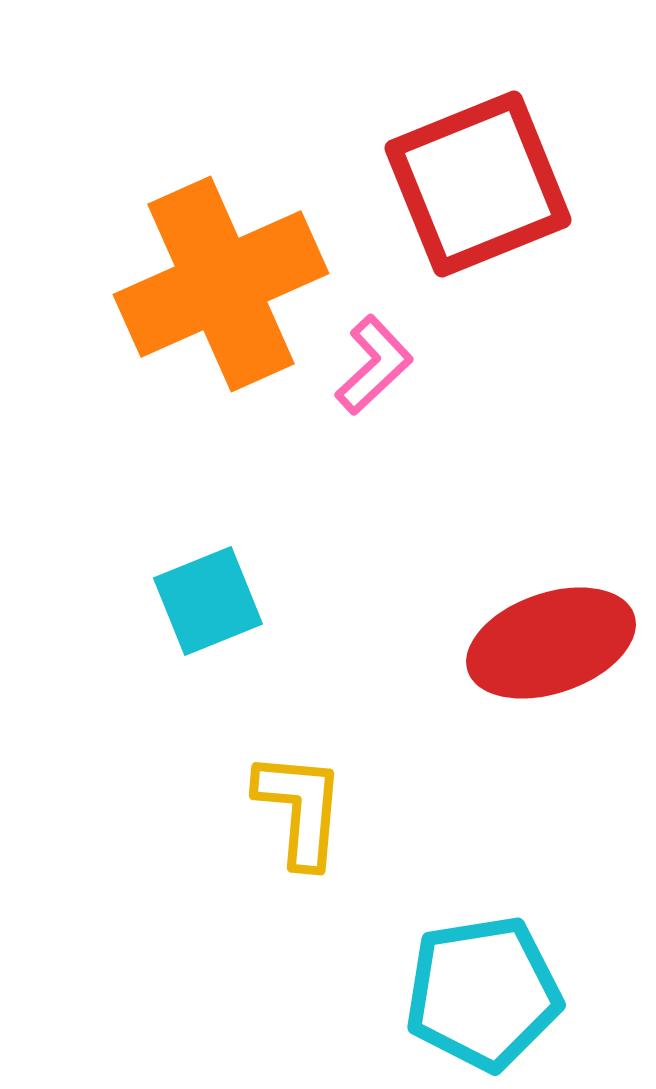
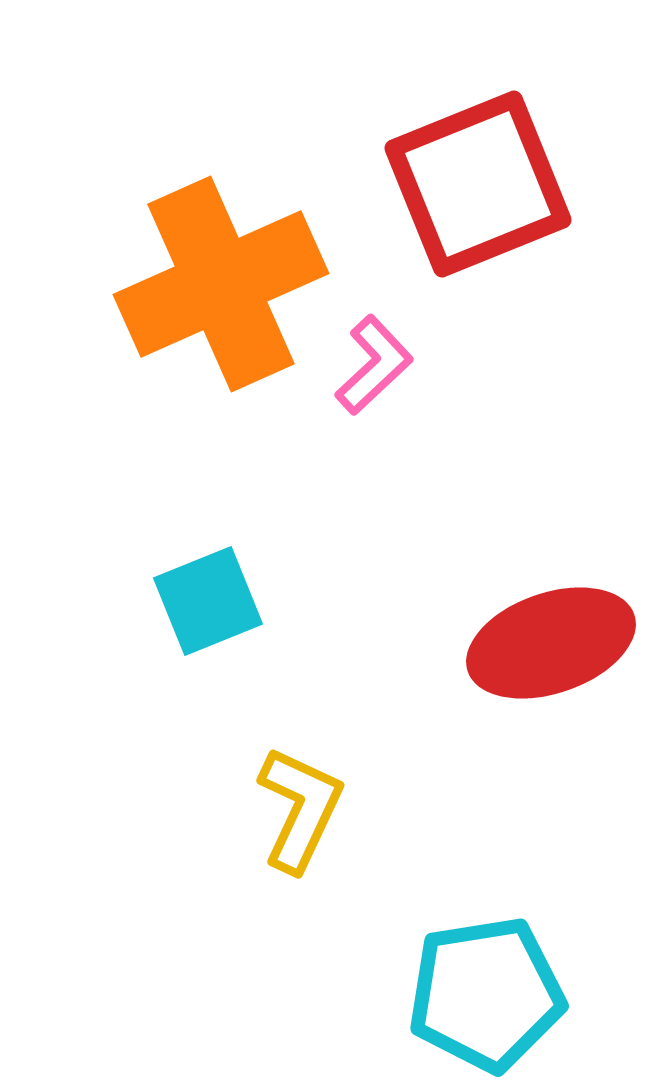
yellow L-shape: rotated 20 degrees clockwise
cyan pentagon: moved 3 px right, 1 px down
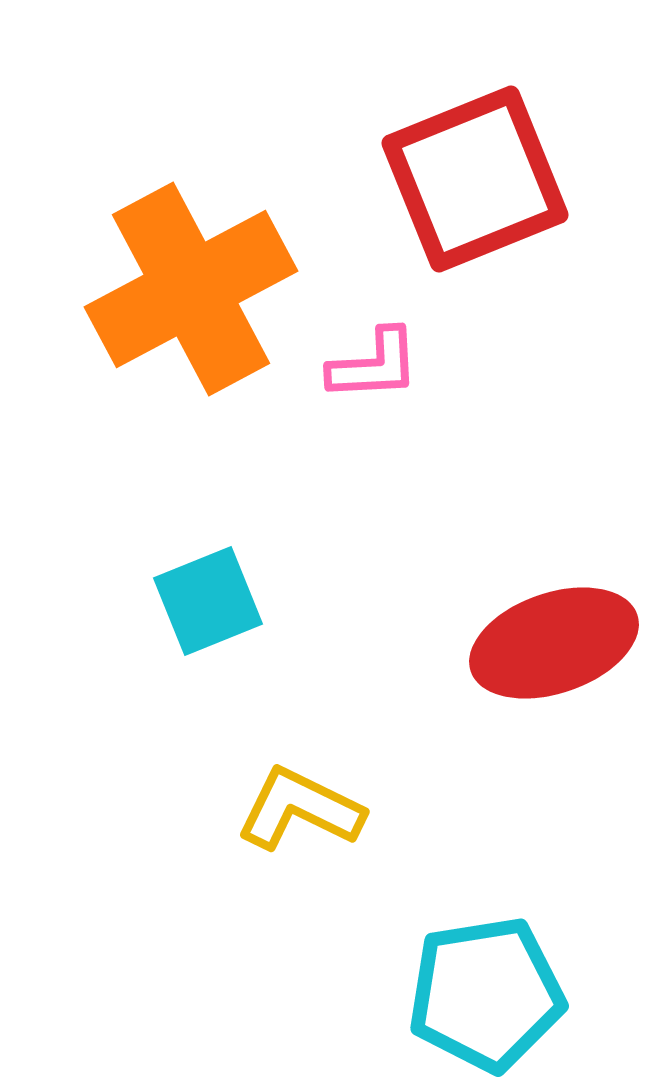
red square: moved 3 px left, 5 px up
orange cross: moved 30 px left, 5 px down; rotated 4 degrees counterclockwise
pink L-shape: rotated 40 degrees clockwise
red ellipse: moved 3 px right
yellow L-shape: rotated 89 degrees counterclockwise
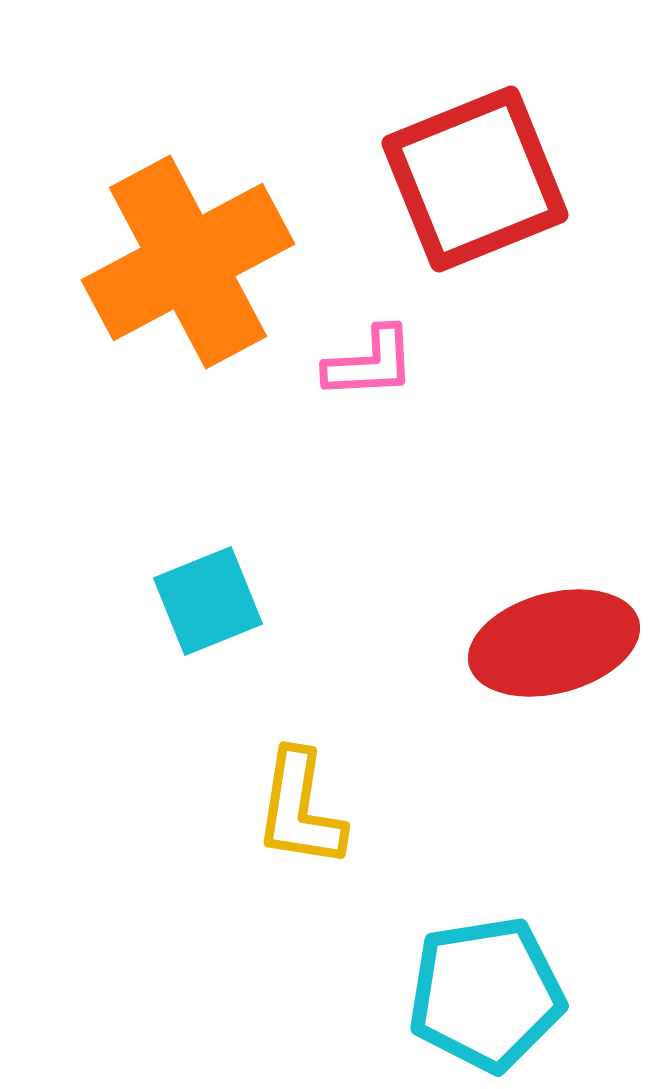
orange cross: moved 3 px left, 27 px up
pink L-shape: moved 4 px left, 2 px up
red ellipse: rotated 4 degrees clockwise
yellow L-shape: rotated 107 degrees counterclockwise
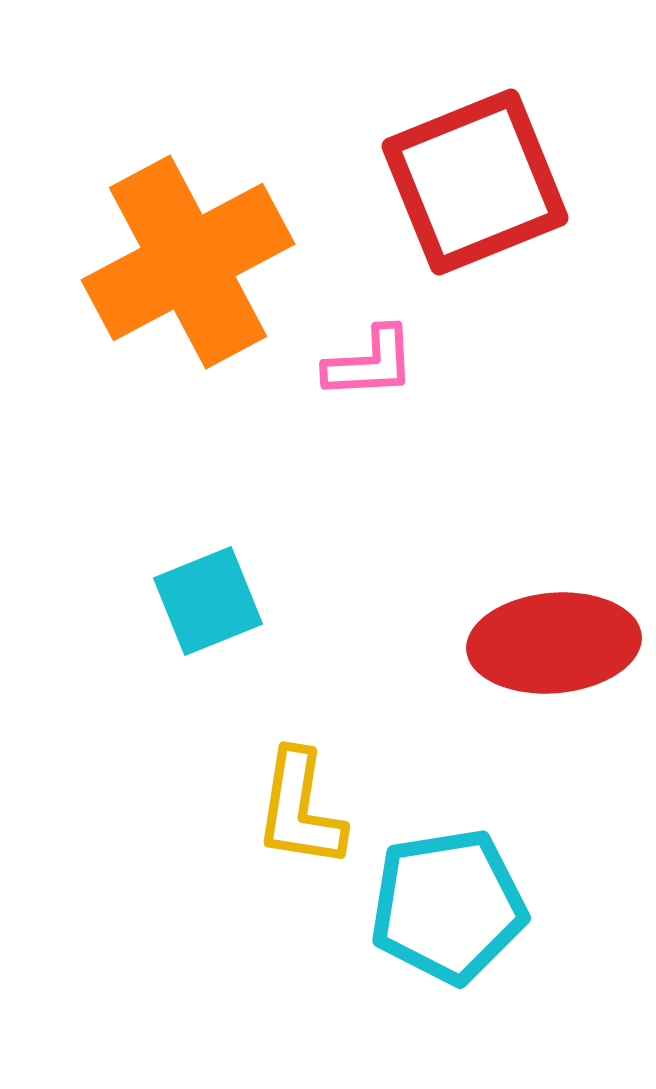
red square: moved 3 px down
red ellipse: rotated 10 degrees clockwise
cyan pentagon: moved 38 px left, 88 px up
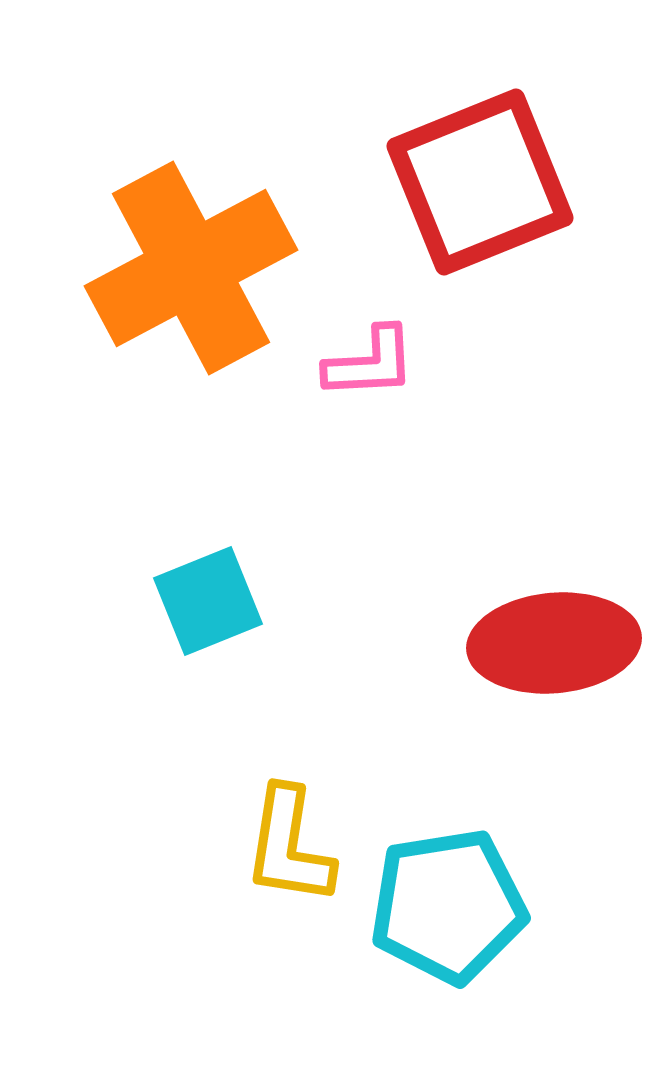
red square: moved 5 px right
orange cross: moved 3 px right, 6 px down
yellow L-shape: moved 11 px left, 37 px down
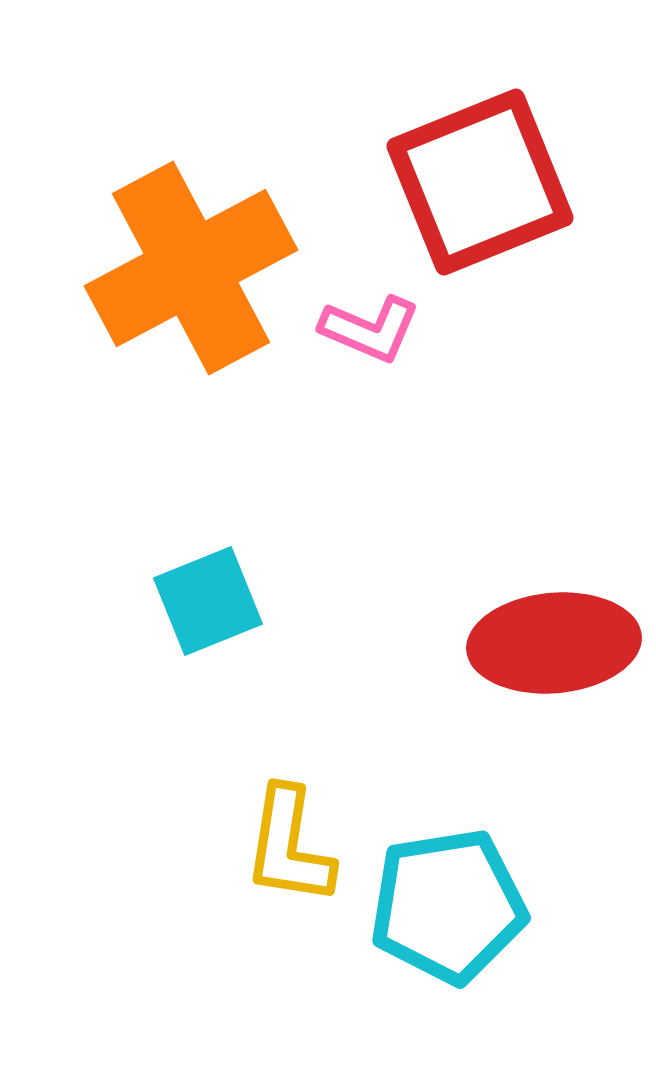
pink L-shape: moved 34 px up; rotated 26 degrees clockwise
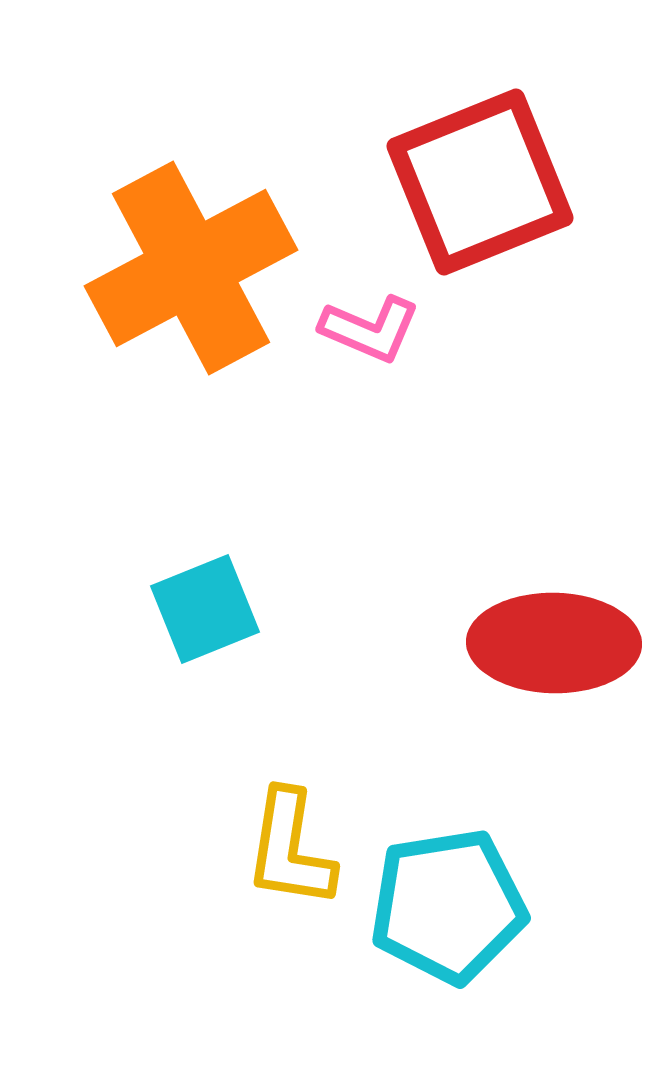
cyan square: moved 3 px left, 8 px down
red ellipse: rotated 6 degrees clockwise
yellow L-shape: moved 1 px right, 3 px down
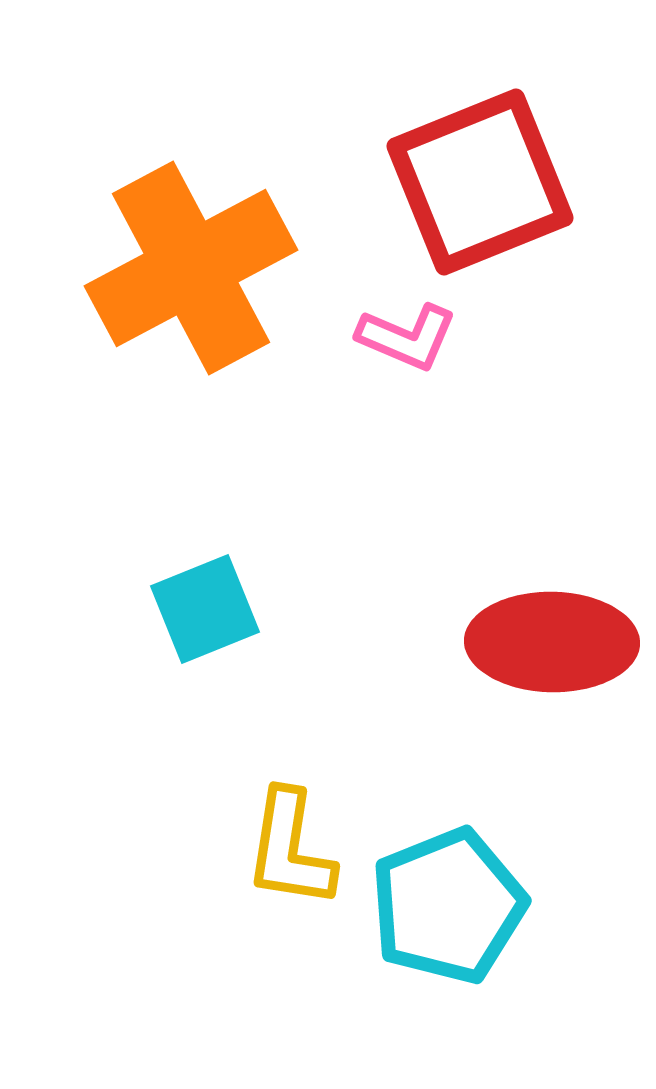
pink L-shape: moved 37 px right, 8 px down
red ellipse: moved 2 px left, 1 px up
cyan pentagon: rotated 13 degrees counterclockwise
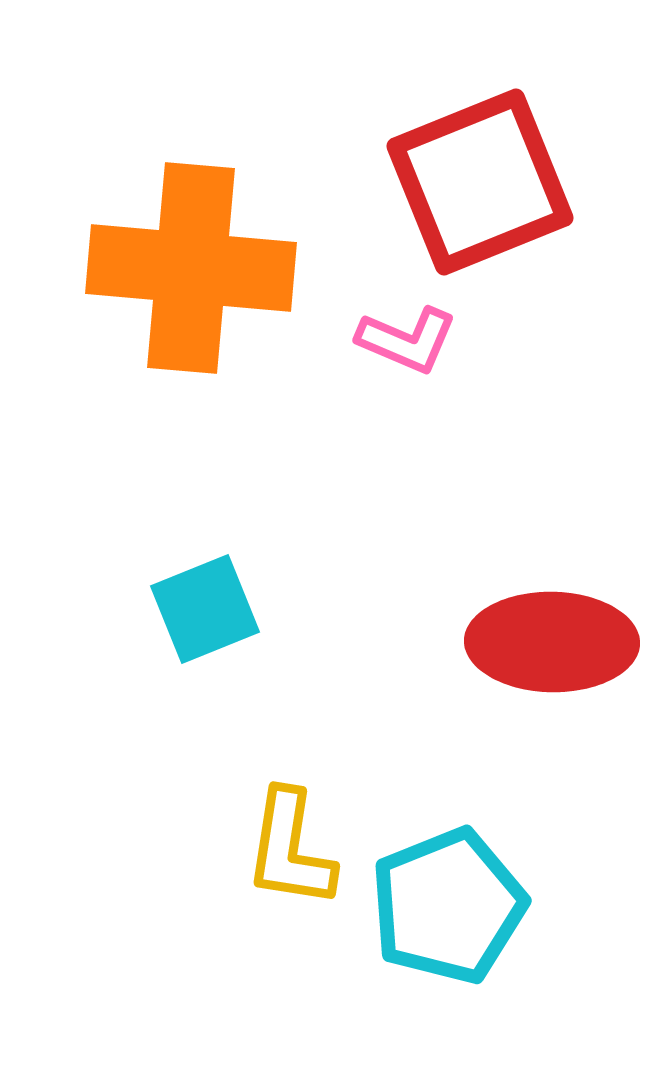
orange cross: rotated 33 degrees clockwise
pink L-shape: moved 3 px down
